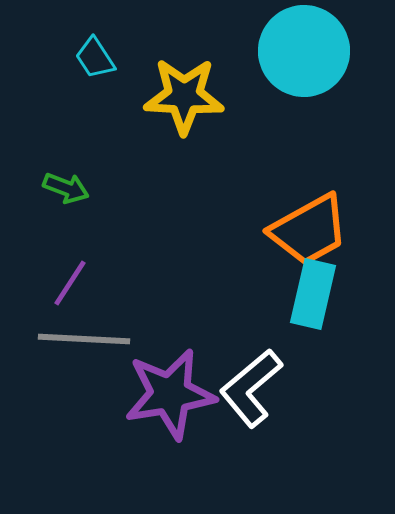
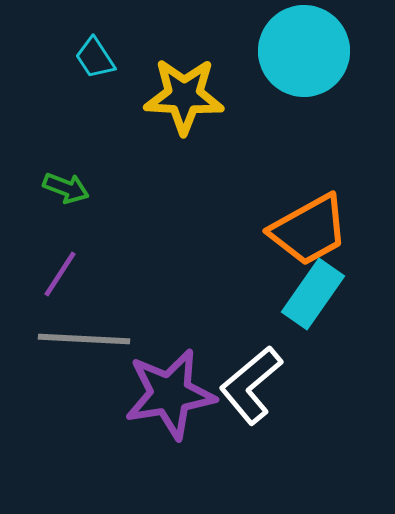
purple line: moved 10 px left, 9 px up
cyan rectangle: rotated 22 degrees clockwise
white L-shape: moved 3 px up
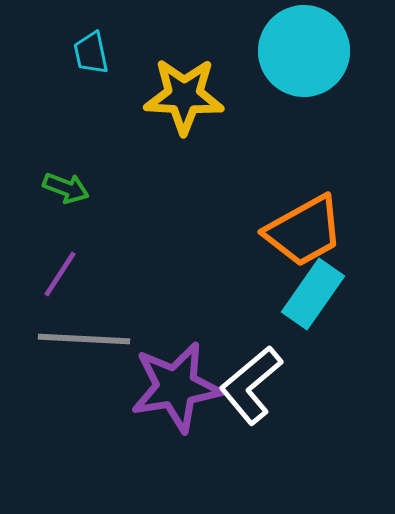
cyan trapezoid: moved 4 px left, 5 px up; rotated 21 degrees clockwise
orange trapezoid: moved 5 px left, 1 px down
purple star: moved 6 px right, 7 px up
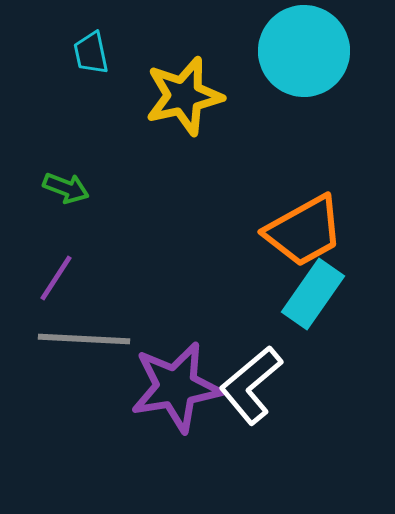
yellow star: rotated 16 degrees counterclockwise
purple line: moved 4 px left, 4 px down
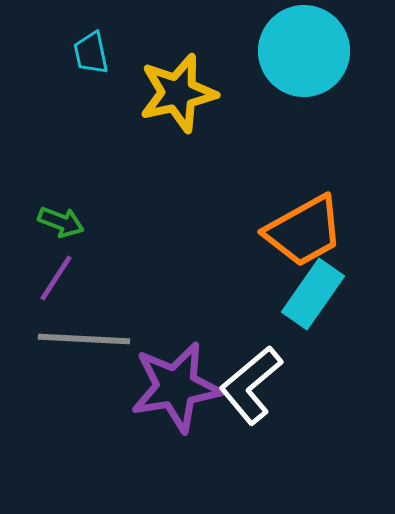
yellow star: moved 6 px left, 3 px up
green arrow: moved 5 px left, 34 px down
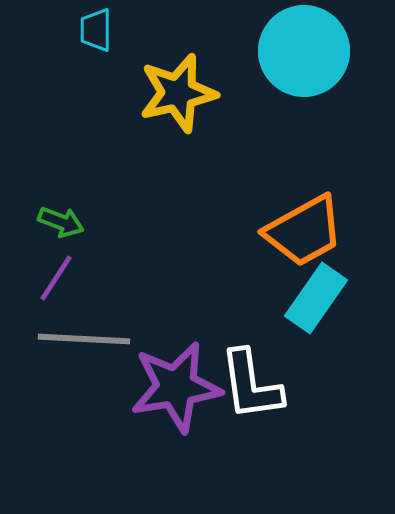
cyan trapezoid: moved 5 px right, 23 px up; rotated 12 degrees clockwise
cyan rectangle: moved 3 px right, 4 px down
white L-shape: rotated 58 degrees counterclockwise
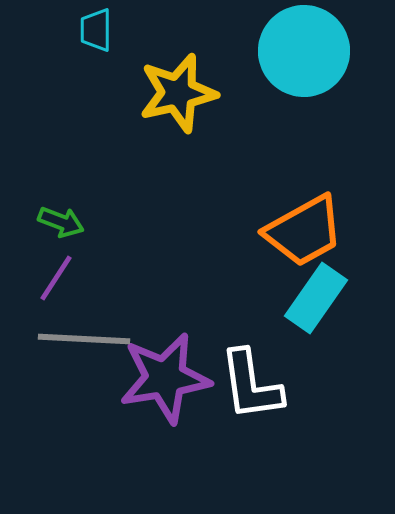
purple star: moved 11 px left, 9 px up
